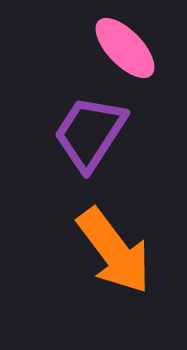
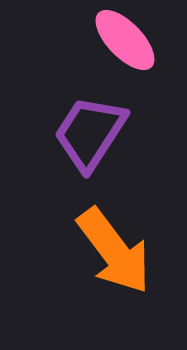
pink ellipse: moved 8 px up
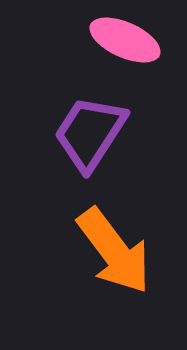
pink ellipse: rotated 22 degrees counterclockwise
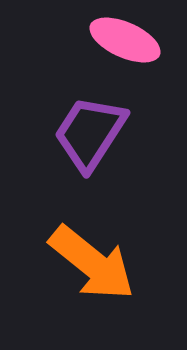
orange arrow: moved 22 px left, 12 px down; rotated 14 degrees counterclockwise
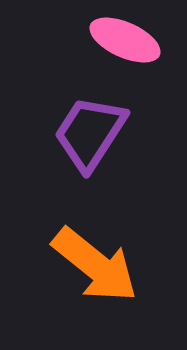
orange arrow: moved 3 px right, 2 px down
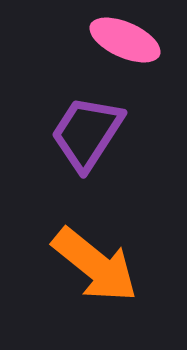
purple trapezoid: moved 3 px left
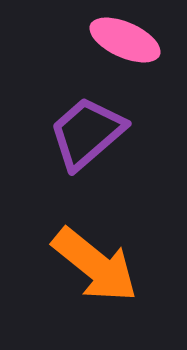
purple trapezoid: rotated 16 degrees clockwise
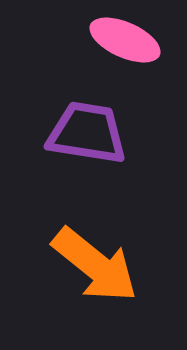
purple trapezoid: rotated 50 degrees clockwise
